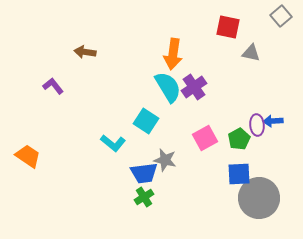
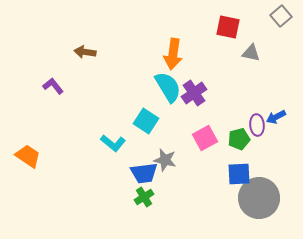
purple cross: moved 6 px down
blue arrow: moved 3 px right, 4 px up; rotated 24 degrees counterclockwise
green pentagon: rotated 15 degrees clockwise
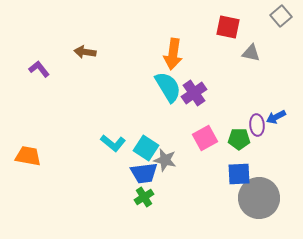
purple L-shape: moved 14 px left, 17 px up
cyan square: moved 27 px down
green pentagon: rotated 15 degrees clockwise
orange trapezoid: rotated 24 degrees counterclockwise
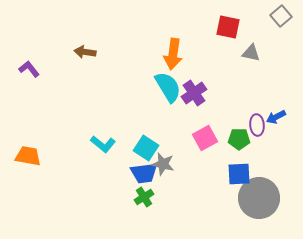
purple L-shape: moved 10 px left
cyan L-shape: moved 10 px left, 1 px down
gray star: moved 2 px left, 4 px down
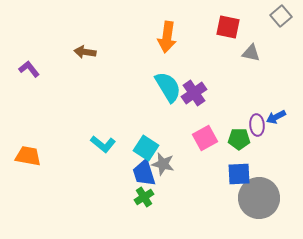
orange arrow: moved 6 px left, 17 px up
blue trapezoid: rotated 80 degrees clockwise
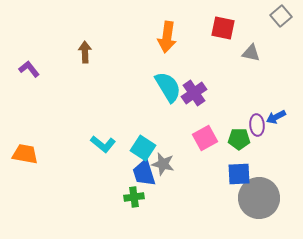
red square: moved 5 px left, 1 px down
brown arrow: rotated 80 degrees clockwise
cyan square: moved 3 px left
orange trapezoid: moved 3 px left, 2 px up
green cross: moved 10 px left; rotated 24 degrees clockwise
